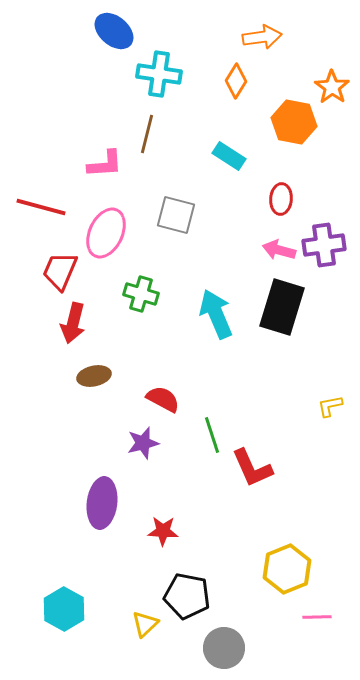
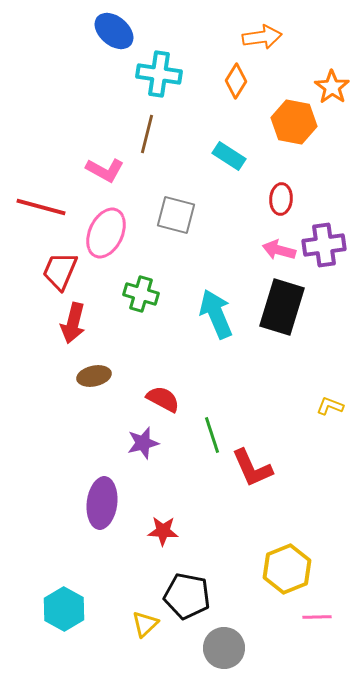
pink L-shape: moved 6 px down; rotated 33 degrees clockwise
yellow L-shape: rotated 32 degrees clockwise
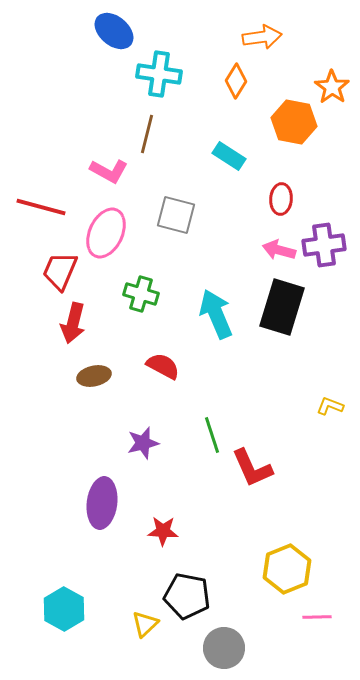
pink L-shape: moved 4 px right, 1 px down
red semicircle: moved 33 px up
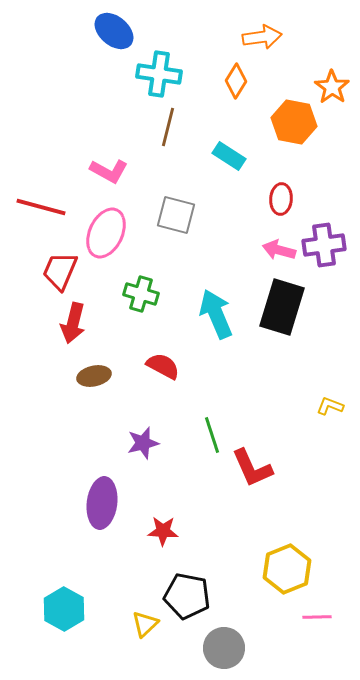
brown line: moved 21 px right, 7 px up
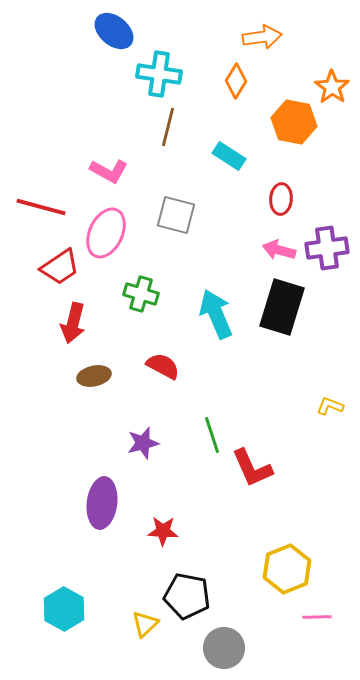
purple cross: moved 3 px right, 3 px down
red trapezoid: moved 4 px up; rotated 147 degrees counterclockwise
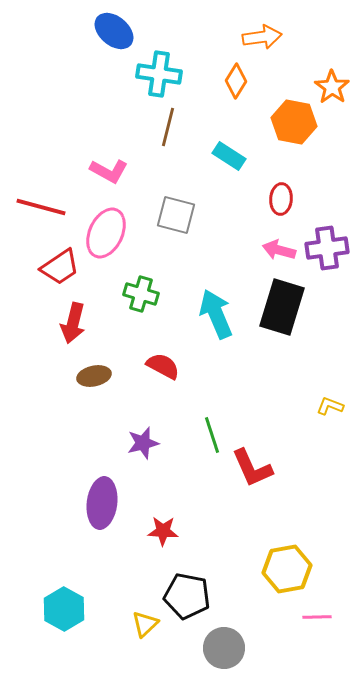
yellow hexagon: rotated 12 degrees clockwise
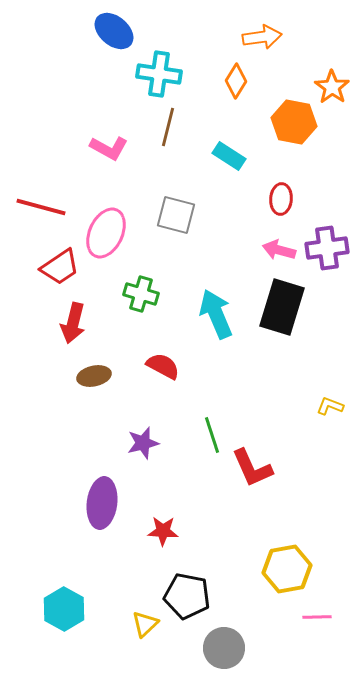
pink L-shape: moved 23 px up
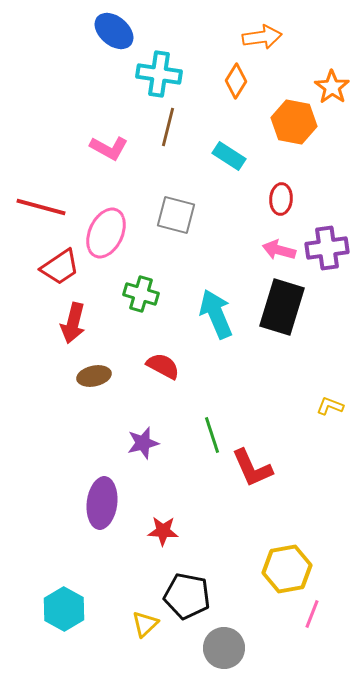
pink line: moved 5 px left, 3 px up; rotated 68 degrees counterclockwise
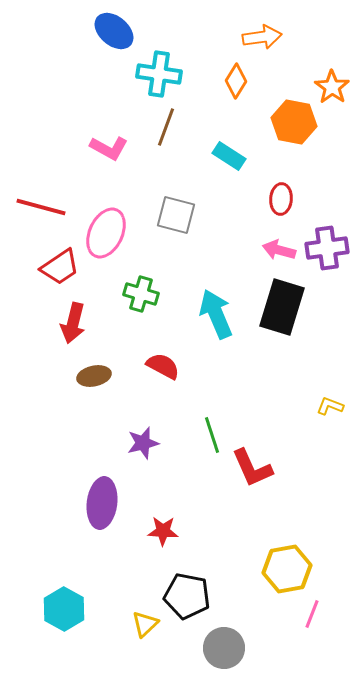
brown line: moved 2 px left; rotated 6 degrees clockwise
